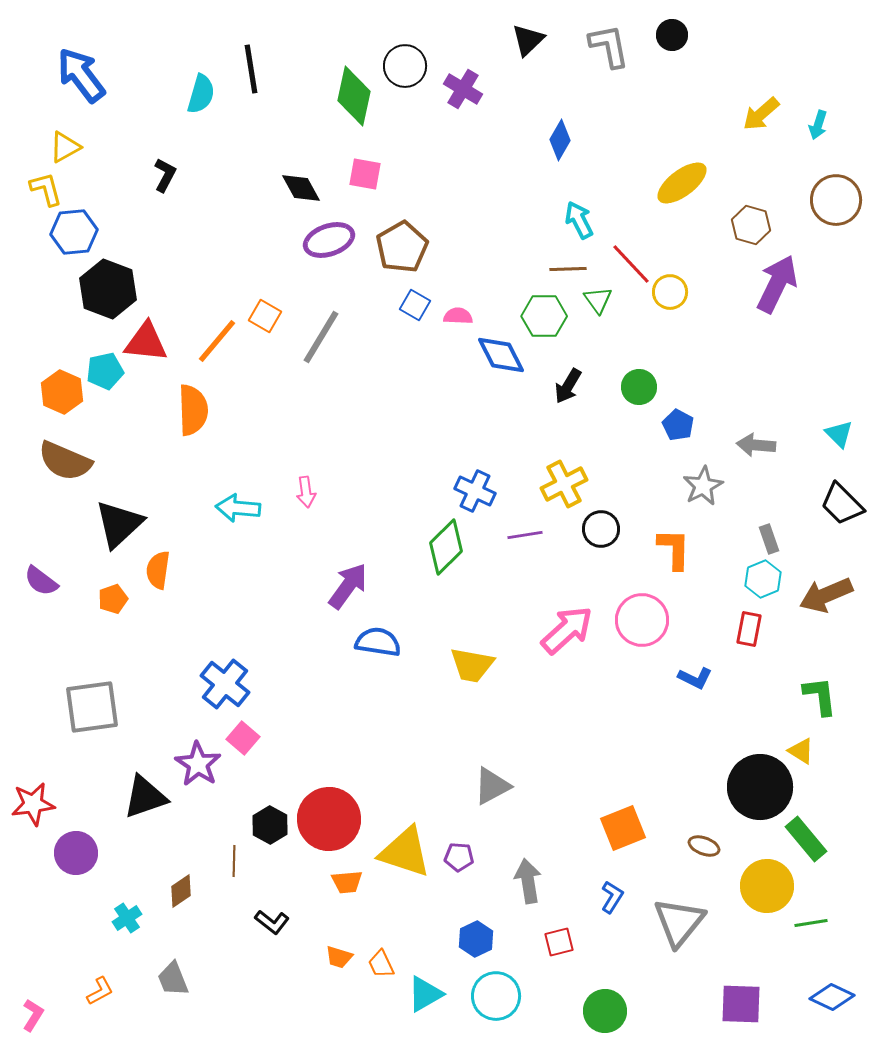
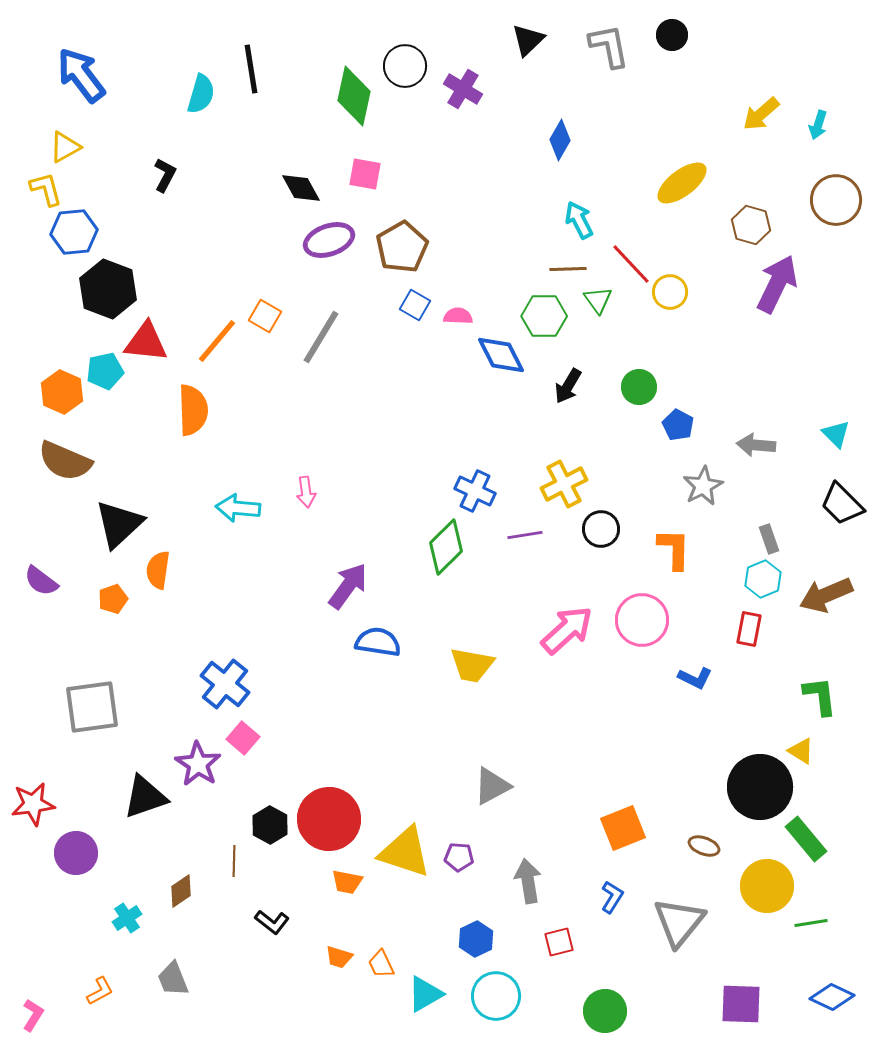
cyan triangle at (839, 434): moved 3 px left
orange trapezoid at (347, 882): rotated 16 degrees clockwise
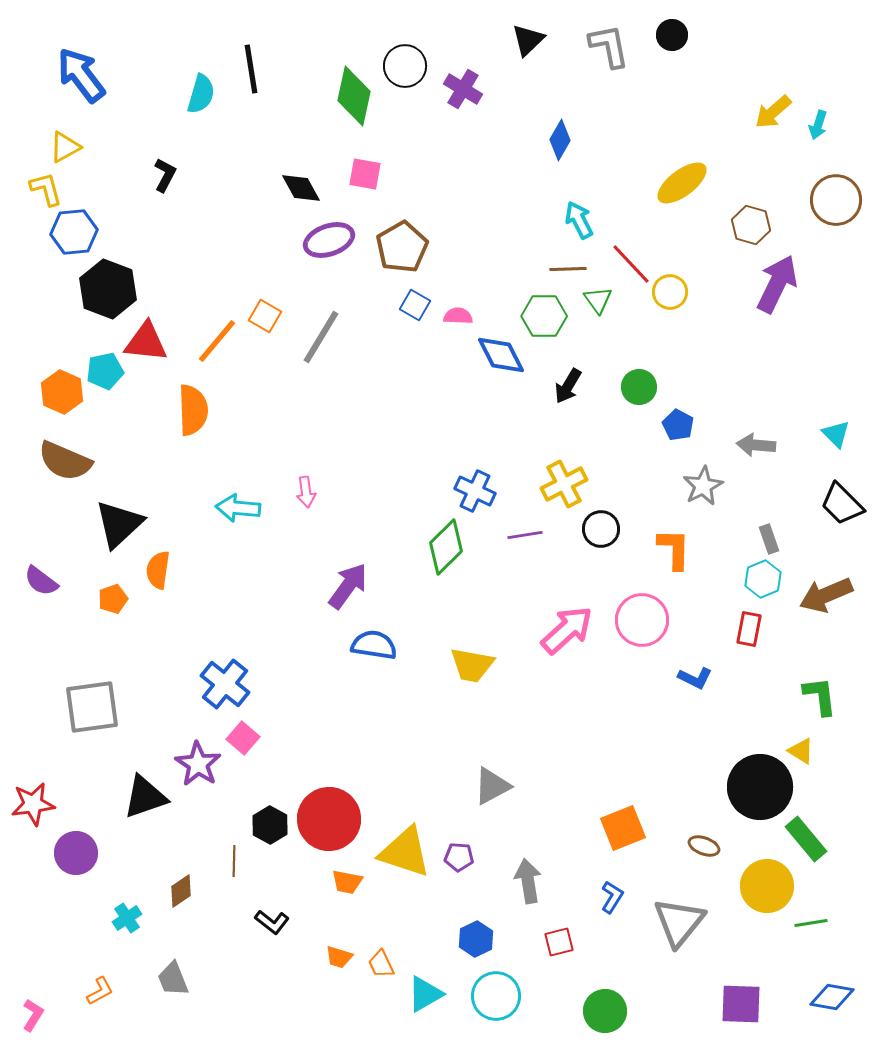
yellow arrow at (761, 114): moved 12 px right, 2 px up
blue semicircle at (378, 642): moved 4 px left, 3 px down
blue diamond at (832, 997): rotated 15 degrees counterclockwise
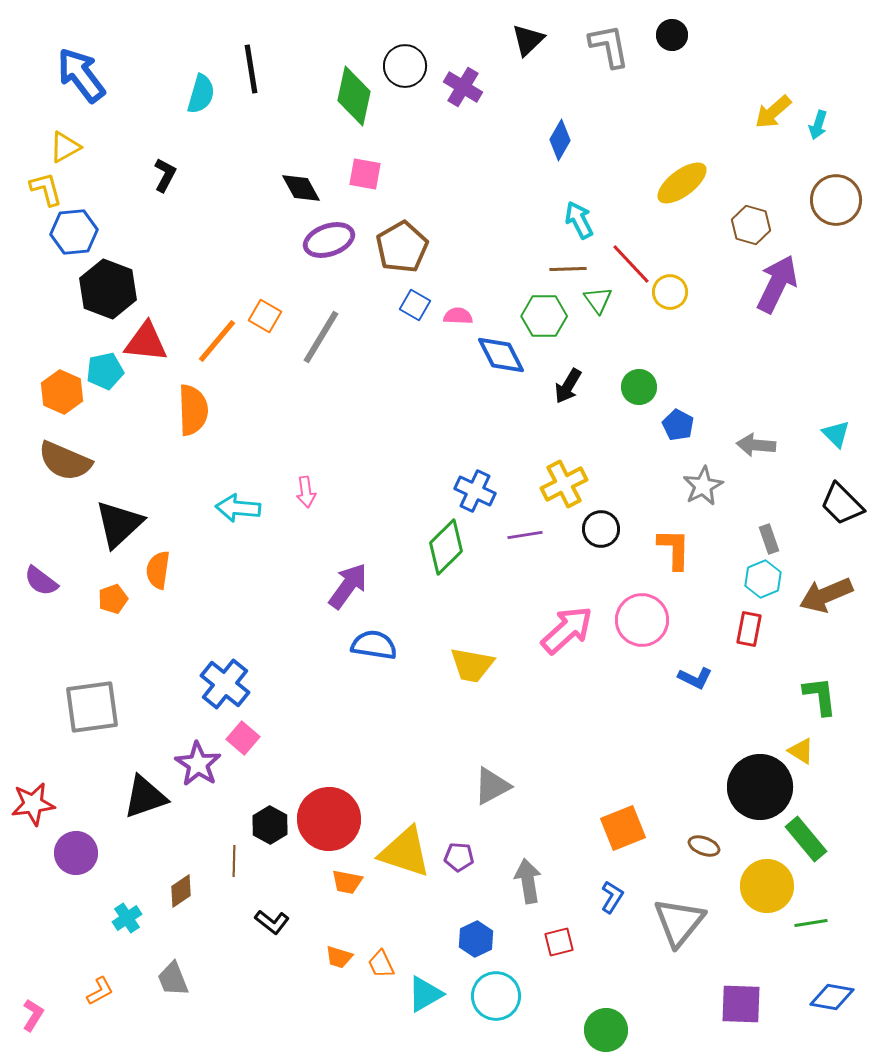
purple cross at (463, 89): moved 2 px up
green circle at (605, 1011): moved 1 px right, 19 px down
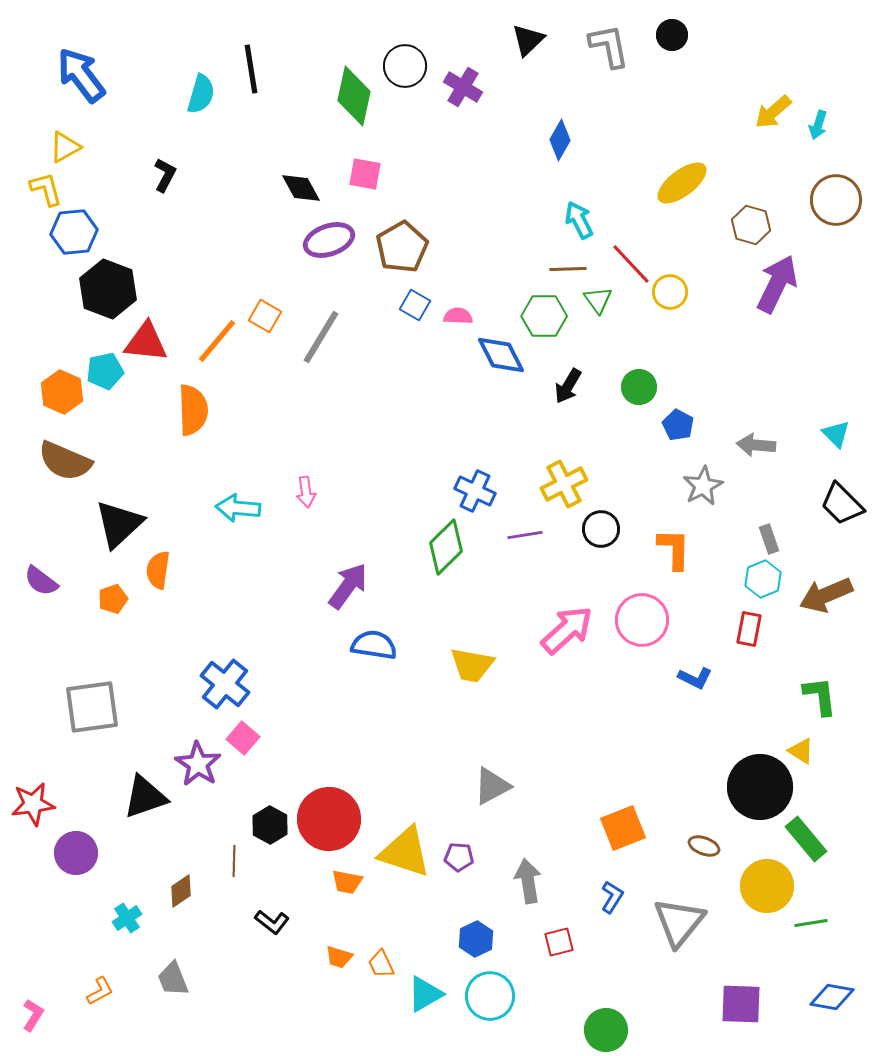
cyan circle at (496, 996): moved 6 px left
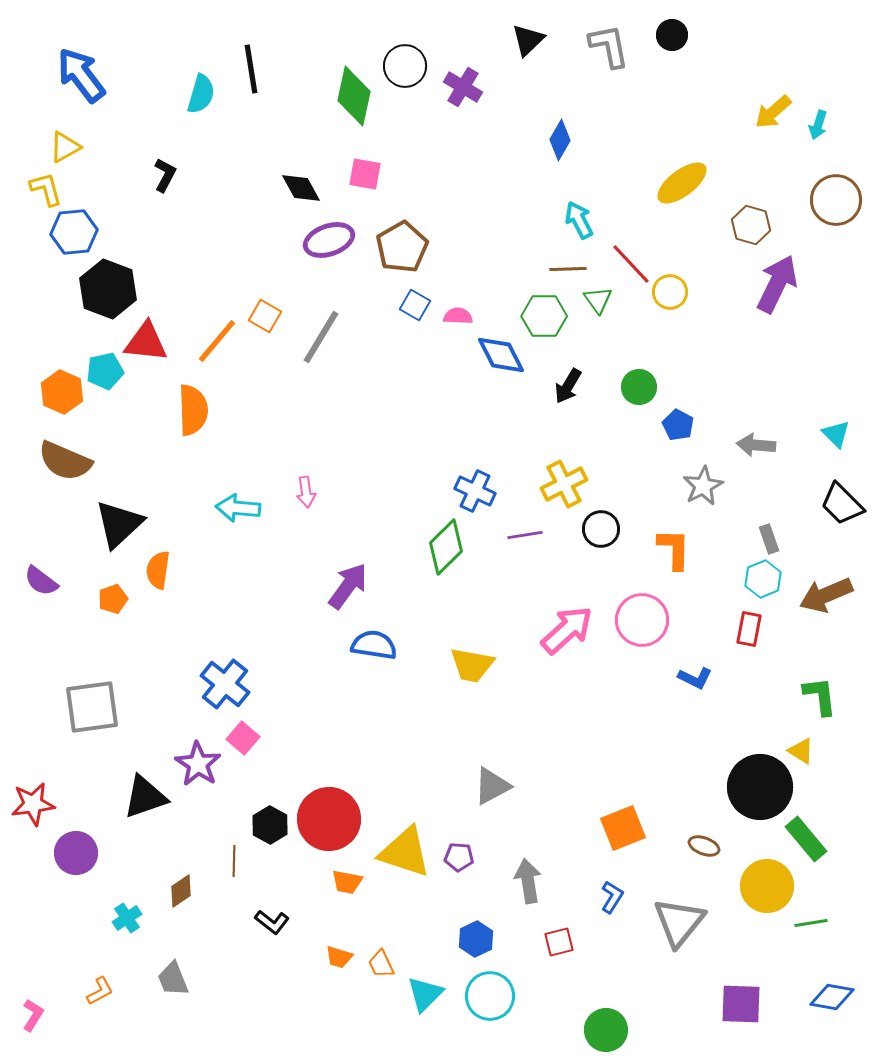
cyan triangle at (425, 994): rotated 15 degrees counterclockwise
